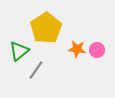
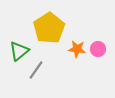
yellow pentagon: moved 3 px right
pink circle: moved 1 px right, 1 px up
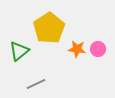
gray line: moved 14 px down; rotated 30 degrees clockwise
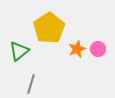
orange star: rotated 30 degrees counterclockwise
gray line: moved 5 px left; rotated 48 degrees counterclockwise
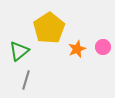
pink circle: moved 5 px right, 2 px up
gray line: moved 5 px left, 4 px up
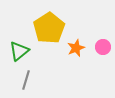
orange star: moved 1 px left, 1 px up
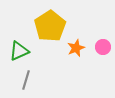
yellow pentagon: moved 1 px right, 2 px up
green triangle: rotated 15 degrees clockwise
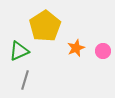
yellow pentagon: moved 5 px left
pink circle: moved 4 px down
gray line: moved 1 px left
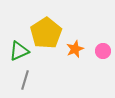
yellow pentagon: moved 1 px right, 7 px down
orange star: moved 1 px left, 1 px down
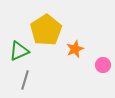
yellow pentagon: moved 3 px up
pink circle: moved 14 px down
